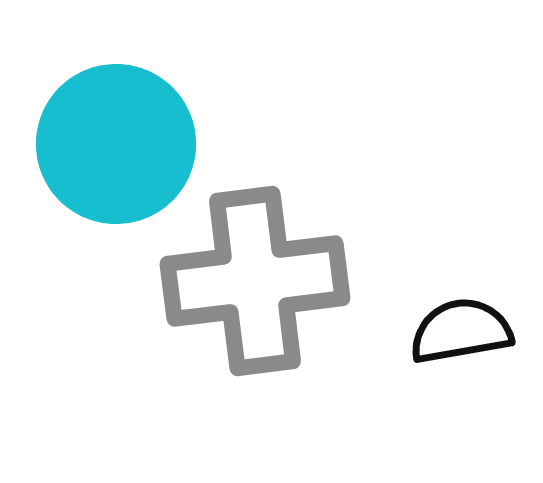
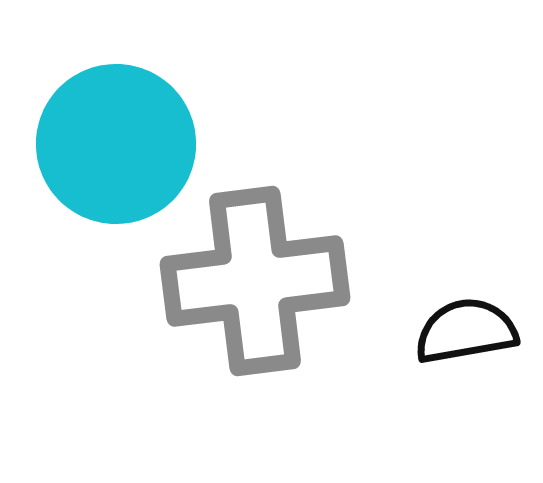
black semicircle: moved 5 px right
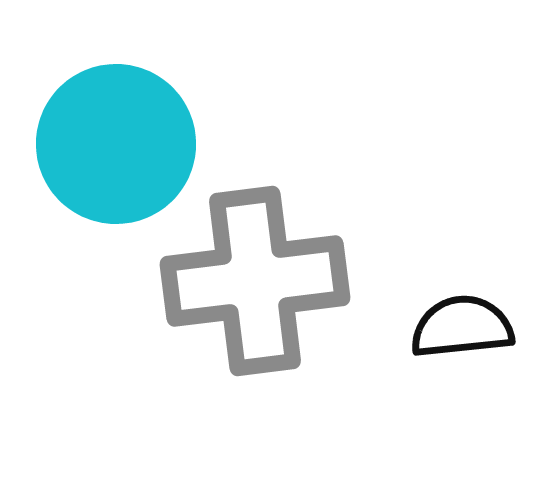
black semicircle: moved 4 px left, 4 px up; rotated 4 degrees clockwise
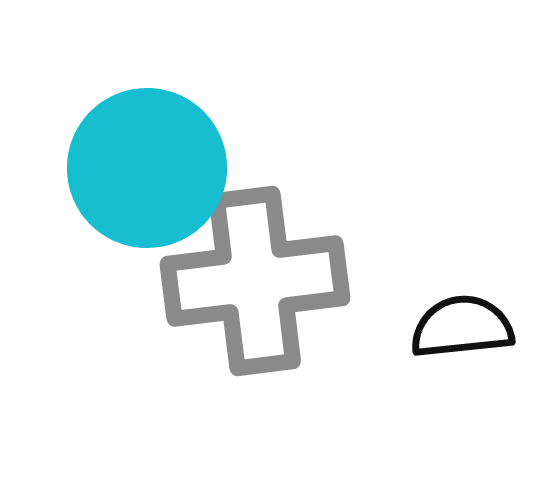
cyan circle: moved 31 px right, 24 px down
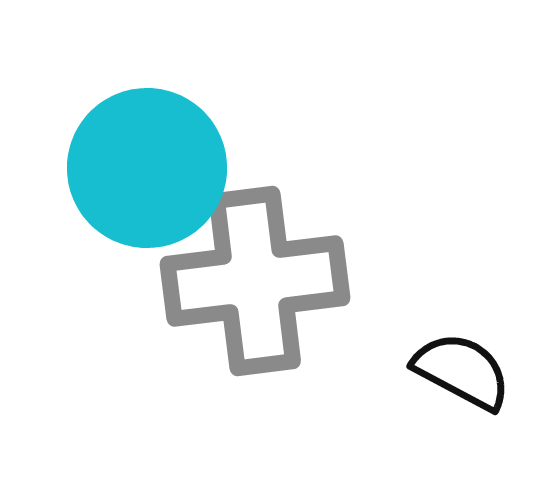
black semicircle: moved 44 px down; rotated 34 degrees clockwise
